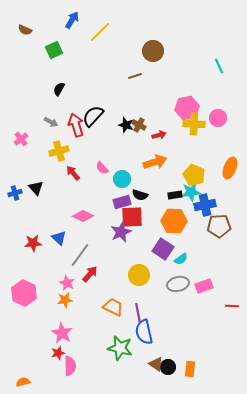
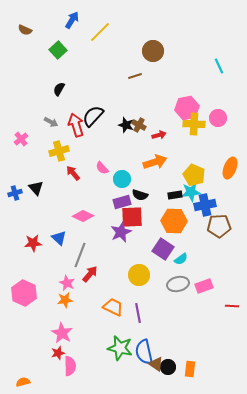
green square at (54, 50): moved 4 px right; rotated 18 degrees counterclockwise
gray line at (80, 255): rotated 15 degrees counterclockwise
blue semicircle at (144, 332): moved 20 px down
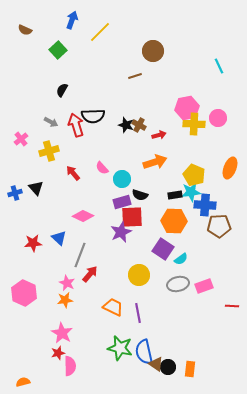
blue arrow at (72, 20): rotated 12 degrees counterclockwise
black semicircle at (59, 89): moved 3 px right, 1 px down
black semicircle at (93, 116): rotated 135 degrees counterclockwise
yellow cross at (59, 151): moved 10 px left
blue cross at (205, 205): rotated 15 degrees clockwise
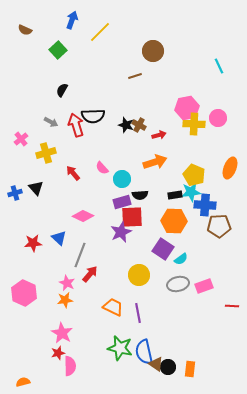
yellow cross at (49, 151): moved 3 px left, 2 px down
black semicircle at (140, 195): rotated 21 degrees counterclockwise
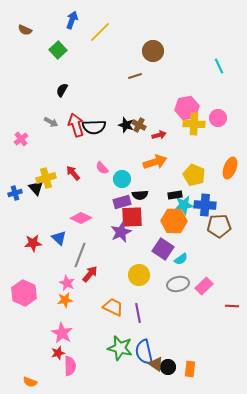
black semicircle at (93, 116): moved 1 px right, 11 px down
yellow cross at (46, 153): moved 25 px down
cyan star at (191, 192): moved 7 px left, 13 px down
pink diamond at (83, 216): moved 2 px left, 2 px down
pink rectangle at (204, 286): rotated 24 degrees counterclockwise
orange semicircle at (23, 382): moved 7 px right; rotated 144 degrees counterclockwise
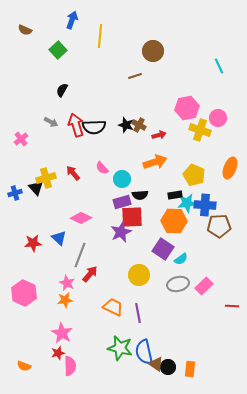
yellow line at (100, 32): moved 4 px down; rotated 40 degrees counterclockwise
yellow cross at (194, 124): moved 6 px right, 6 px down; rotated 15 degrees clockwise
cyan star at (184, 205): moved 3 px right, 2 px up
orange semicircle at (30, 382): moved 6 px left, 16 px up
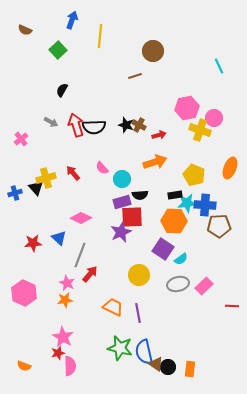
pink circle at (218, 118): moved 4 px left
pink star at (62, 333): moved 1 px right, 4 px down
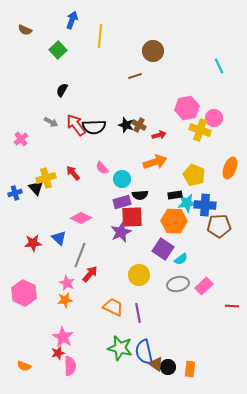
red arrow at (76, 125): rotated 20 degrees counterclockwise
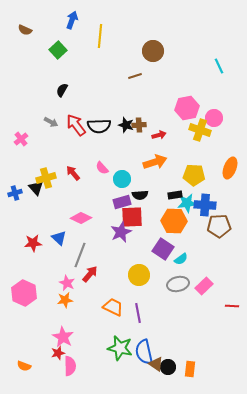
brown cross at (139, 125): rotated 32 degrees counterclockwise
black semicircle at (94, 127): moved 5 px right, 1 px up
yellow pentagon at (194, 175): rotated 20 degrees counterclockwise
